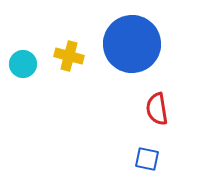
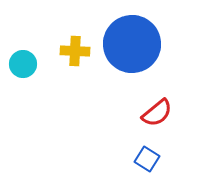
yellow cross: moved 6 px right, 5 px up; rotated 12 degrees counterclockwise
red semicircle: moved 4 px down; rotated 120 degrees counterclockwise
blue square: rotated 20 degrees clockwise
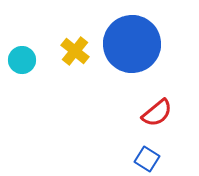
yellow cross: rotated 36 degrees clockwise
cyan circle: moved 1 px left, 4 px up
